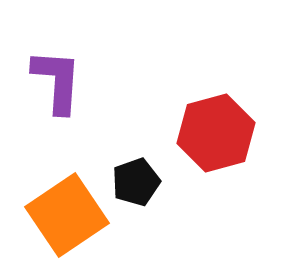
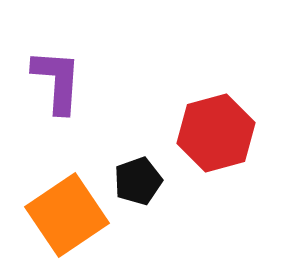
black pentagon: moved 2 px right, 1 px up
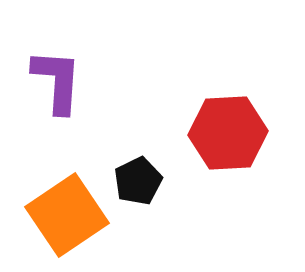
red hexagon: moved 12 px right; rotated 12 degrees clockwise
black pentagon: rotated 6 degrees counterclockwise
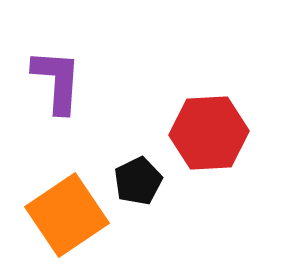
red hexagon: moved 19 px left
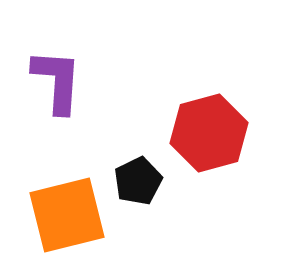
red hexagon: rotated 12 degrees counterclockwise
orange square: rotated 20 degrees clockwise
